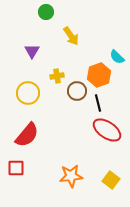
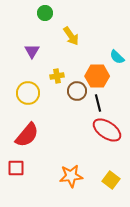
green circle: moved 1 px left, 1 px down
orange hexagon: moved 2 px left, 1 px down; rotated 20 degrees clockwise
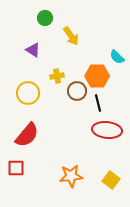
green circle: moved 5 px down
purple triangle: moved 1 px right, 1 px up; rotated 28 degrees counterclockwise
red ellipse: rotated 28 degrees counterclockwise
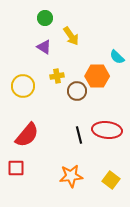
purple triangle: moved 11 px right, 3 px up
yellow circle: moved 5 px left, 7 px up
black line: moved 19 px left, 32 px down
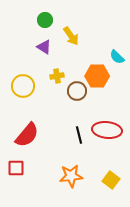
green circle: moved 2 px down
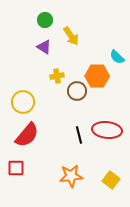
yellow circle: moved 16 px down
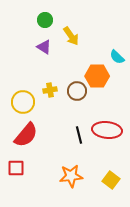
yellow cross: moved 7 px left, 14 px down
red semicircle: moved 1 px left
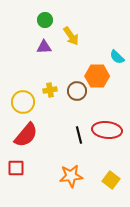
purple triangle: rotated 35 degrees counterclockwise
